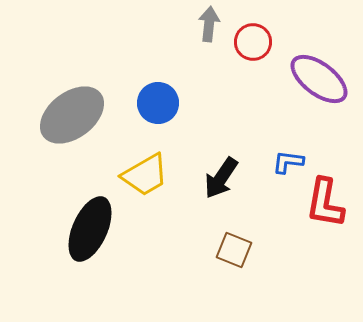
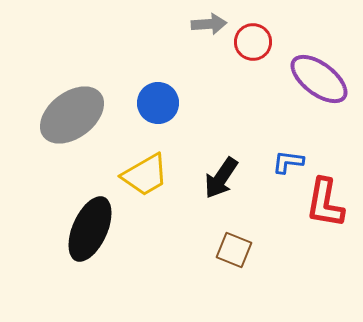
gray arrow: rotated 80 degrees clockwise
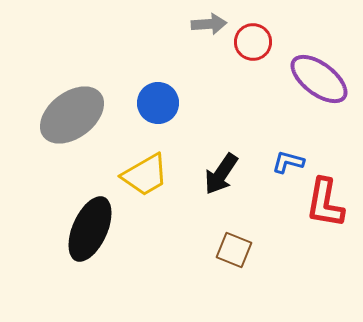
blue L-shape: rotated 8 degrees clockwise
black arrow: moved 4 px up
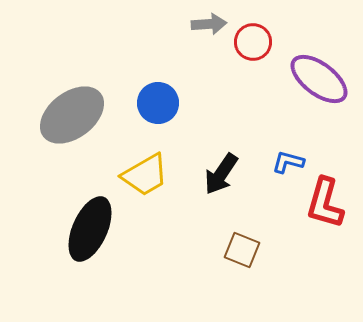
red L-shape: rotated 6 degrees clockwise
brown square: moved 8 px right
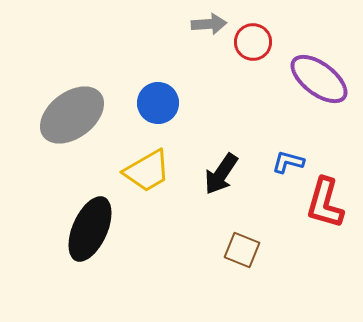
yellow trapezoid: moved 2 px right, 4 px up
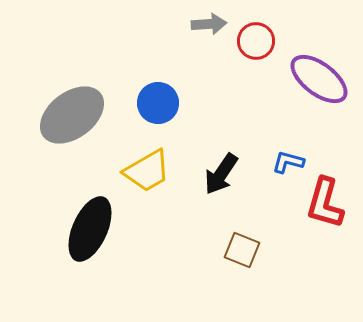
red circle: moved 3 px right, 1 px up
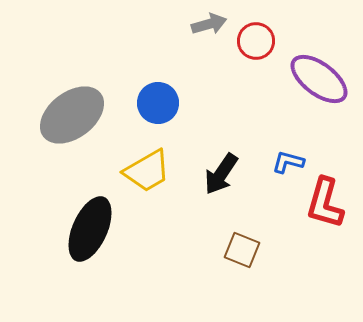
gray arrow: rotated 12 degrees counterclockwise
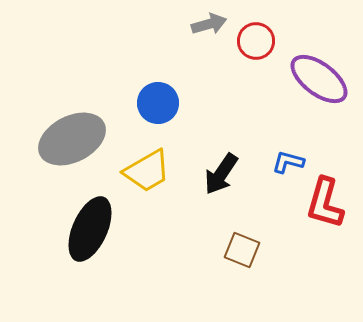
gray ellipse: moved 24 px down; rotated 10 degrees clockwise
